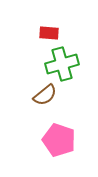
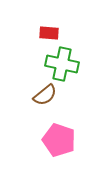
green cross: rotated 28 degrees clockwise
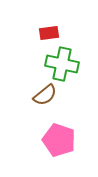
red rectangle: rotated 12 degrees counterclockwise
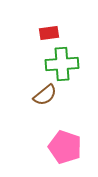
green cross: rotated 16 degrees counterclockwise
pink pentagon: moved 6 px right, 7 px down
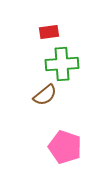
red rectangle: moved 1 px up
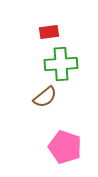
green cross: moved 1 px left
brown semicircle: moved 2 px down
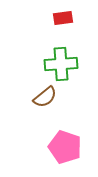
red rectangle: moved 14 px right, 14 px up
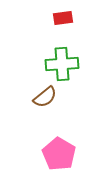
green cross: moved 1 px right
pink pentagon: moved 6 px left, 7 px down; rotated 12 degrees clockwise
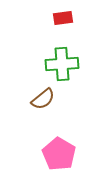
brown semicircle: moved 2 px left, 2 px down
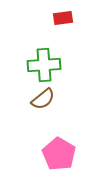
green cross: moved 18 px left, 1 px down
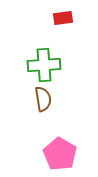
brown semicircle: rotated 60 degrees counterclockwise
pink pentagon: moved 1 px right
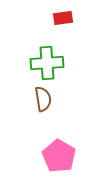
green cross: moved 3 px right, 2 px up
pink pentagon: moved 1 px left, 2 px down
